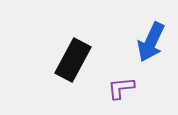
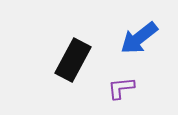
blue arrow: moved 12 px left, 4 px up; rotated 27 degrees clockwise
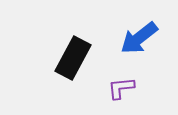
black rectangle: moved 2 px up
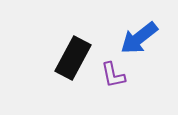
purple L-shape: moved 8 px left, 13 px up; rotated 96 degrees counterclockwise
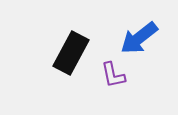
black rectangle: moved 2 px left, 5 px up
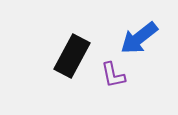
black rectangle: moved 1 px right, 3 px down
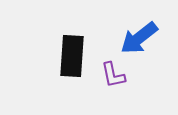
black rectangle: rotated 24 degrees counterclockwise
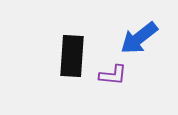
purple L-shape: rotated 72 degrees counterclockwise
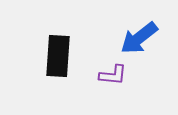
black rectangle: moved 14 px left
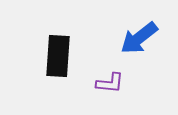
purple L-shape: moved 3 px left, 8 px down
